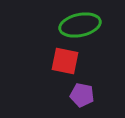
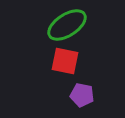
green ellipse: moved 13 px left; rotated 21 degrees counterclockwise
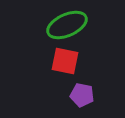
green ellipse: rotated 9 degrees clockwise
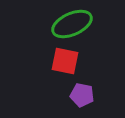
green ellipse: moved 5 px right, 1 px up
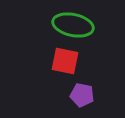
green ellipse: moved 1 px right, 1 px down; rotated 36 degrees clockwise
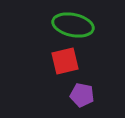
red square: rotated 24 degrees counterclockwise
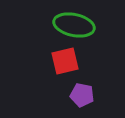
green ellipse: moved 1 px right
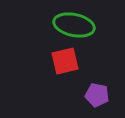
purple pentagon: moved 15 px right
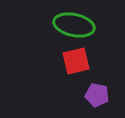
red square: moved 11 px right
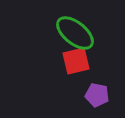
green ellipse: moved 1 px right, 8 px down; rotated 27 degrees clockwise
